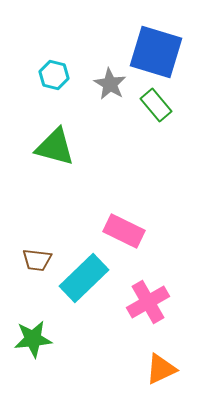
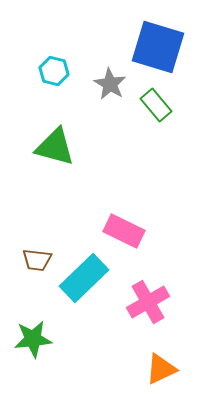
blue square: moved 2 px right, 5 px up
cyan hexagon: moved 4 px up
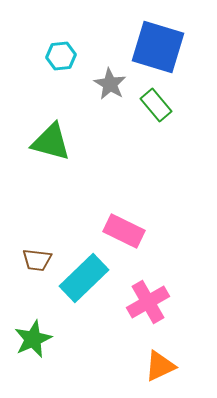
cyan hexagon: moved 7 px right, 15 px up; rotated 20 degrees counterclockwise
green triangle: moved 4 px left, 5 px up
green star: rotated 18 degrees counterclockwise
orange triangle: moved 1 px left, 3 px up
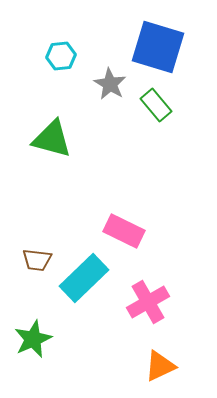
green triangle: moved 1 px right, 3 px up
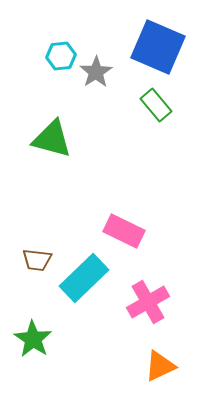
blue square: rotated 6 degrees clockwise
gray star: moved 14 px left, 12 px up; rotated 8 degrees clockwise
green star: rotated 15 degrees counterclockwise
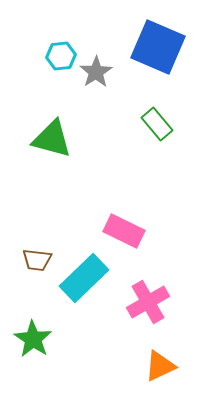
green rectangle: moved 1 px right, 19 px down
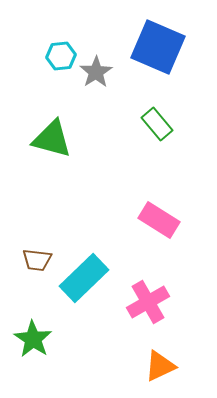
pink rectangle: moved 35 px right, 11 px up; rotated 6 degrees clockwise
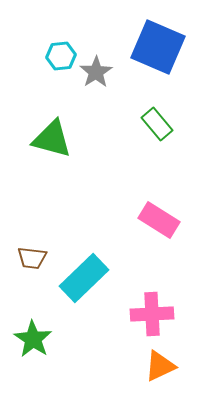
brown trapezoid: moved 5 px left, 2 px up
pink cross: moved 4 px right, 12 px down; rotated 27 degrees clockwise
